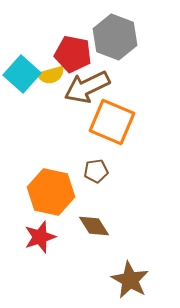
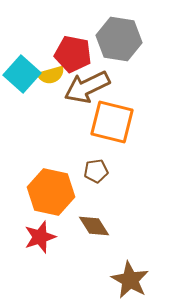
gray hexagon: moved 4 px right, 2 px down; rotated 12 degrees counterclockwise
orange square: rotated 9 degrees counterclockwise
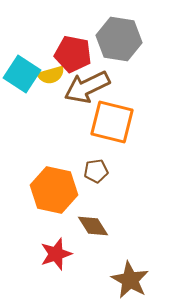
cyan square: rotated 9 degrees counterclockwise
orange hexagon: moved 3 px right, 2 px up
brown diamond: moved 1 px left
red star: moved 16 px right, 17 px down
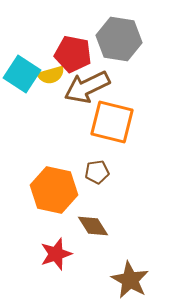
brown pentagon: moved 1 px right, 1 px down
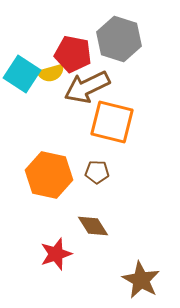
gray hexagon: rotated 9 degrees clockwise
yellow semicircle: moved 2 px up
brown pentagon: rotated 10 degrees clockwise
orange hexagon: moved 5 px left, 15 px up
brown star: moved 11 px right
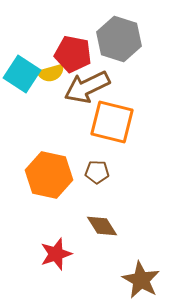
brown diamond: moved 9 px right
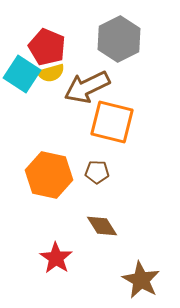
gray hexagon: rotated 15 degrees clockwise
red pentagon: moved 26 px left, 7 px up; rotated 12 degrees clockwise
red star: moved 4 px down; rotated 20 degrees counterclockwise
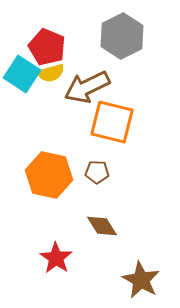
gray hexagon: moved 3 px right, 3 px up
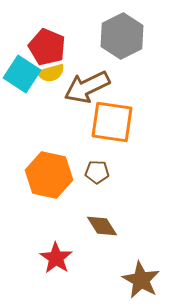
orange square: rotated 6 degrees counterclockwise
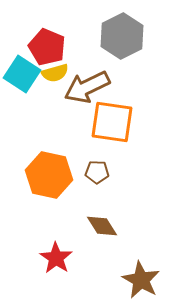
yellow semicircle: moved 4 px right
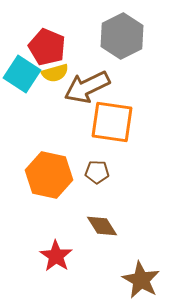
red star: moved 2 px up
